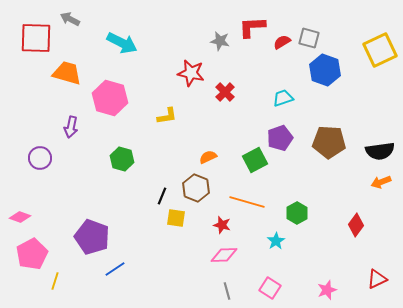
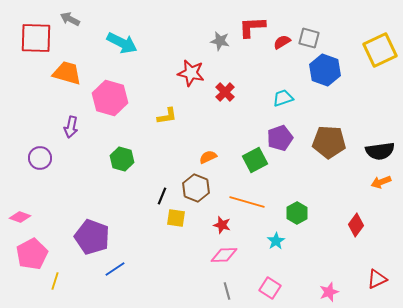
pink star at (327, 290): moved 2 px right, 2 px down
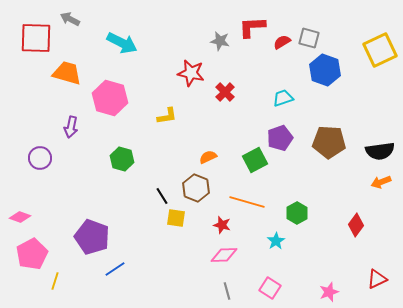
black line at (162, 196): rotated 54 degrees counterclockwise
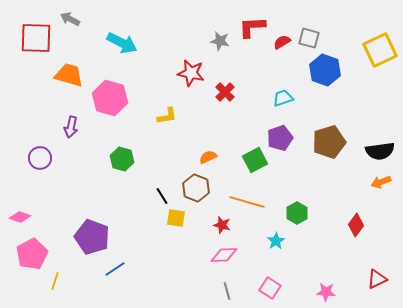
orange trapezoid at (67, 73): moved 2 px right, 2 px down
brown pentagon at (329, 142): rotated 20 degrees counterclockwise
pink star at (329, 292): moved 3 px left; rotated 24 degrees clockwise
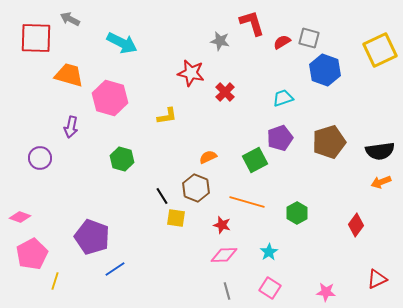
red L-shape at (252, 27): moved 4 px up; rotated 76 degrees clockwise
cyan star at (276, 241): moved 7 px left, 11 px down
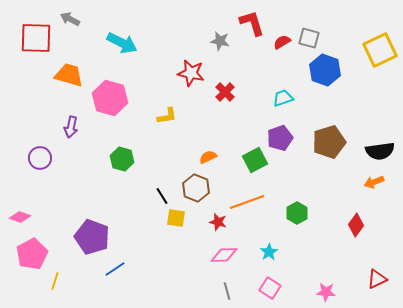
orange arrow at (381, 182): moved 7 px left
orange line at (247, 202): rotated 36 degrees counterclockwise
red star at (222, 225): moved 4 px left, 3 px up
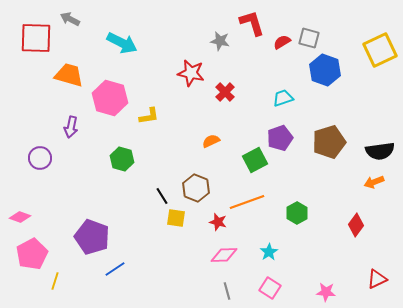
yellow L-shape at (167, 116): moved 18 px left
orange semicircle at (208, 157): moved 3 px right, 16 px up
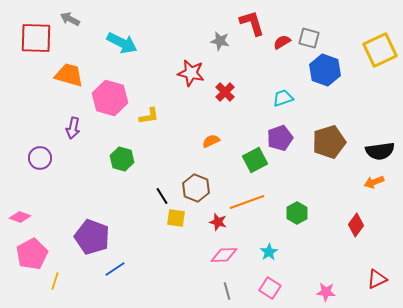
purple arrow at (71, 127): moved 2 px right, 1 px down
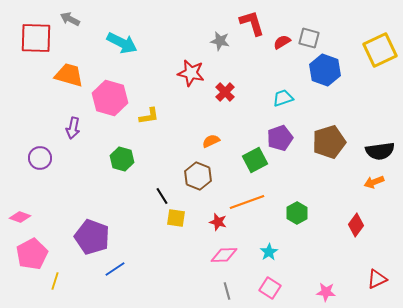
brown hexagon at (196, 188): moved 2 px right, 12 px up
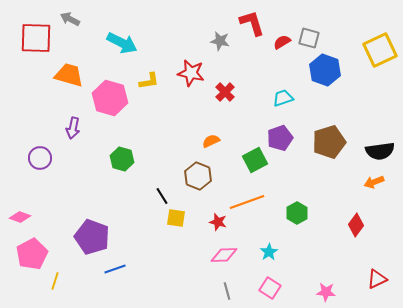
yellow L-shape at (149, 116): moved 35 px up
blue line at (115, 269): rotated 15 degrees clockwise
